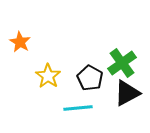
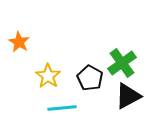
orange star: moved 1 px left
black triangle: moved 1 px right, 3 px down
cyan line: moved 16 px left
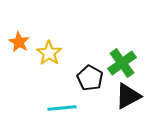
yellow star: moved 1 px right, 23 px up
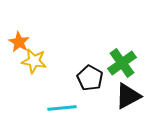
yellow star: moved 15 px left, 8 px down; rotated 25 degrees counterclockwise
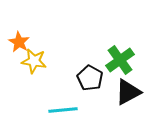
green cross: moved 2 px left, 3 px up
black triangle: moved 4 px up
cyan line: moved 1 px right, 2 px down
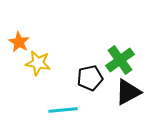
yellow star: moved 4 px right, 2 px down
black pentagon: rotated 30 degrees clockwise
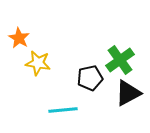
orange star: moved 4 px up
black triangle: moved 1 px down
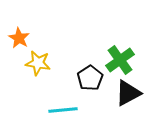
black pentagon: rotated 20 degrees counterclockwise
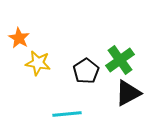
black pentagon: moved 4 px left, 7 px up
cyan line: moved 4 px right, 4 px down
